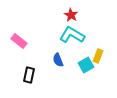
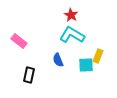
cyan square: rotated 28 degrees clockwise
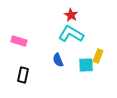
cyan L-shape: moved 1 px left, 1 px up
pink rectangle: rotated 21 degrees counterclockwise
black rectangle: moved 6 px left
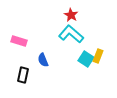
cyan L-shape: rotated 10 degrees clockwise
blue semicircle: moved 15 px left
cyan square: moved 6 px up; rotated 35 degrees clockwise
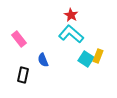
pink rectangle: moved 2 px up; rotated 35 degrees clockwise
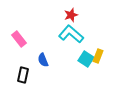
red star: rotated 24 degrees clockwise
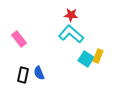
red star: rotated 24 degrees clockwise
blue semicircle: moved 4 px left, 13 px down
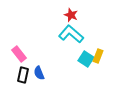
red star: rotated 16 degrees clockwise
pink rectangle: moved 15 px down
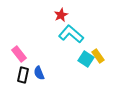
red star: moved 10 px left; rotated 24 degrees clockwise
yellow rectangle: rotated 56 degrees counterclockwise
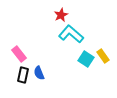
yellow rectangle: moved 5 px right
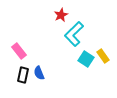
cyan L-shape: moved 3 px right; rotated 85 degrees counterclockwise
pink rectangle: moved 3 px up
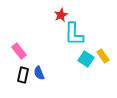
cyan L-shape: rotated 45 degrees counterclockwise
